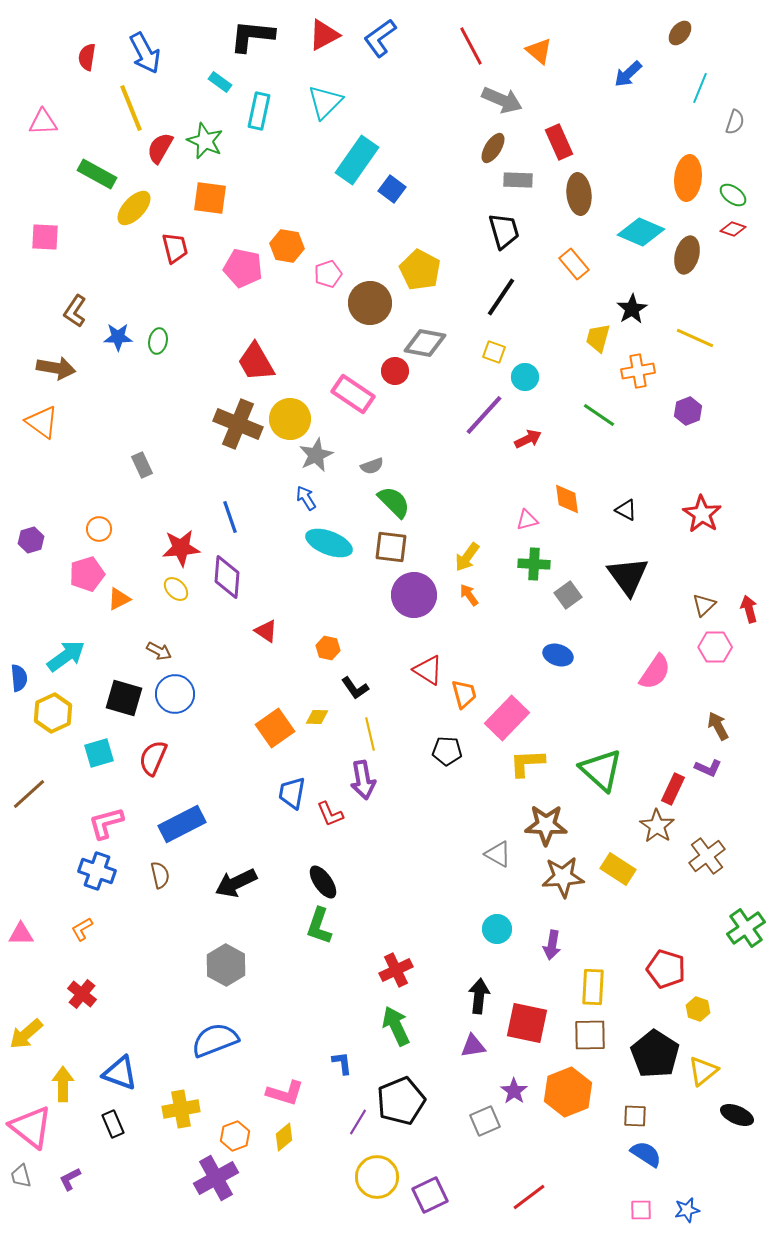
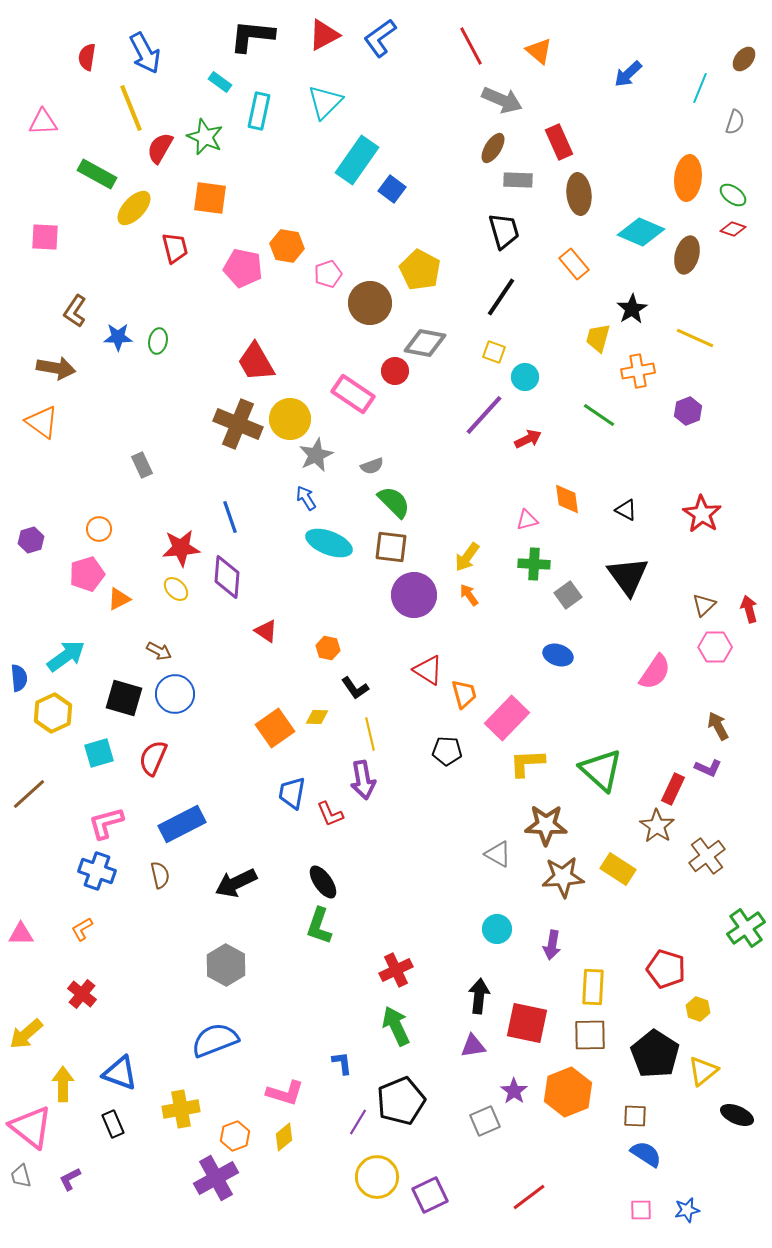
brown ellipse at (680, 33): moved 64 px right, 26 px down
green star at (205, 141): moved 4 px up
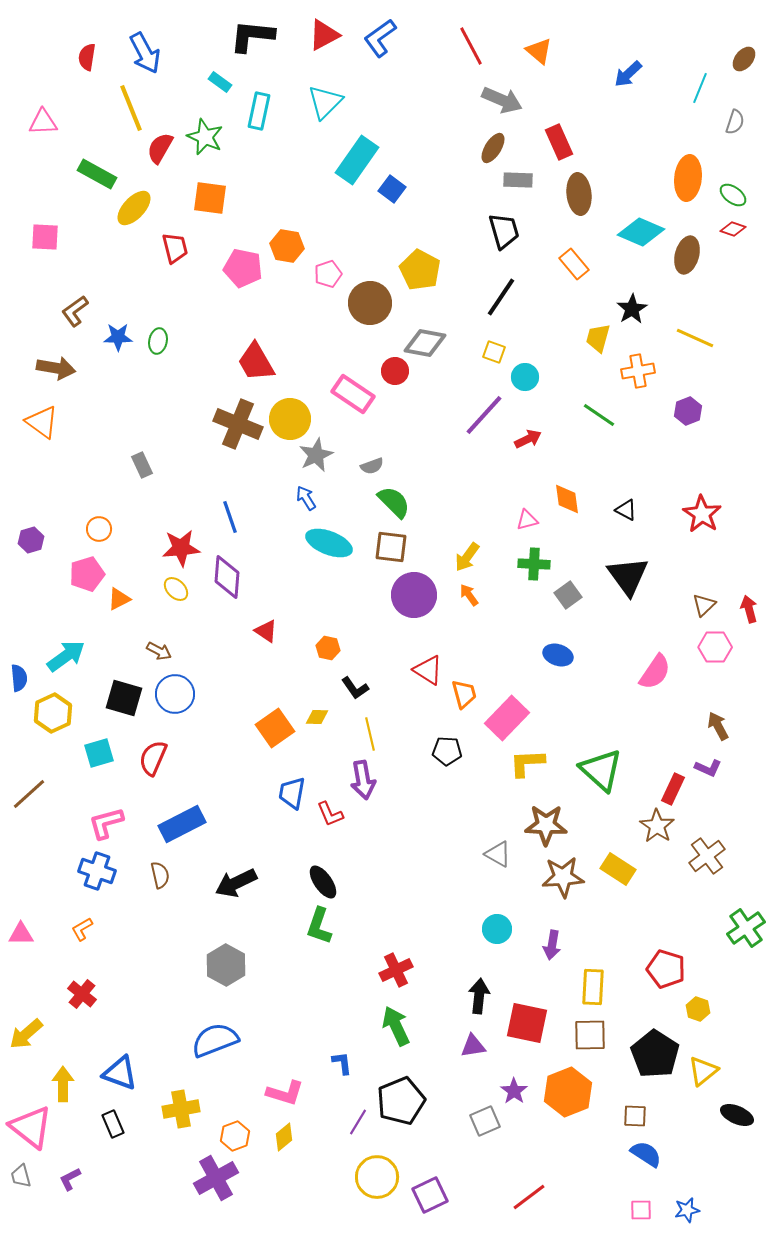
brown L-shape at (75, 311): rotated 20 degrees clockwise
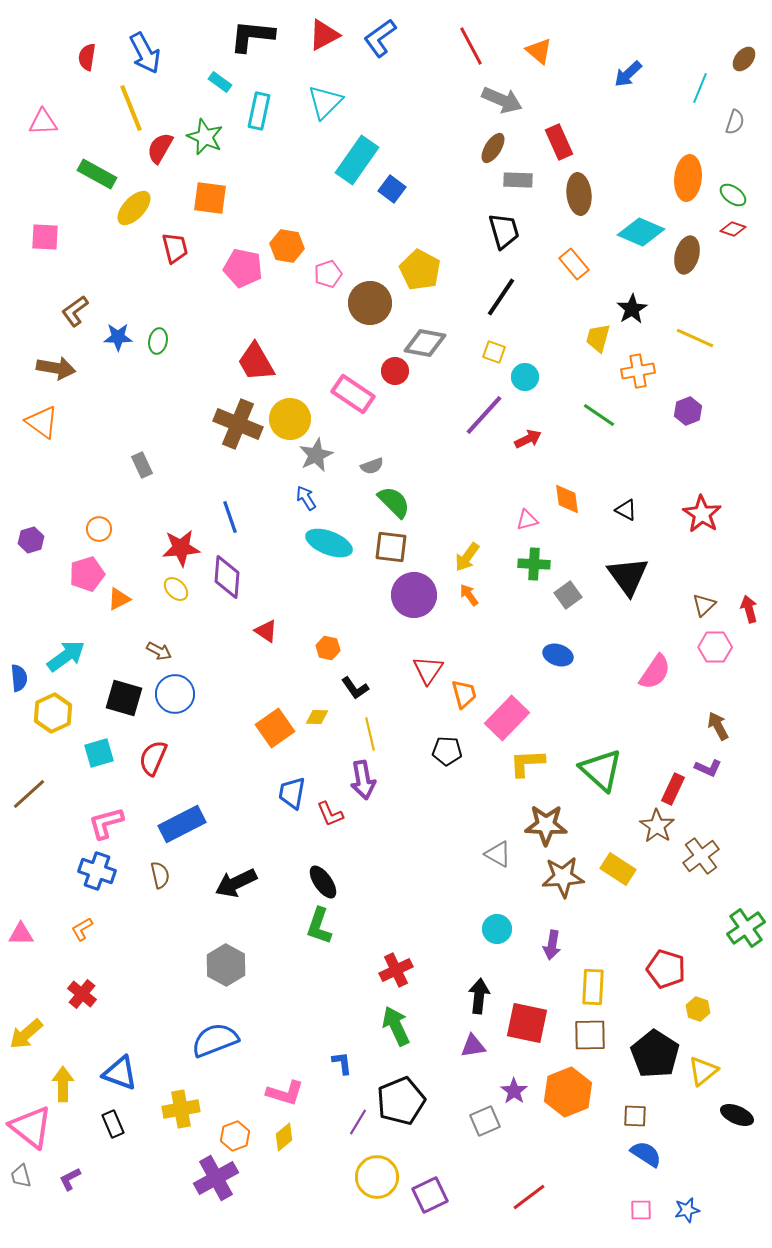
red triangle at (428, 670): rotated 32 degrees clockwise
brown cross at (707, 856): moved 6 px left
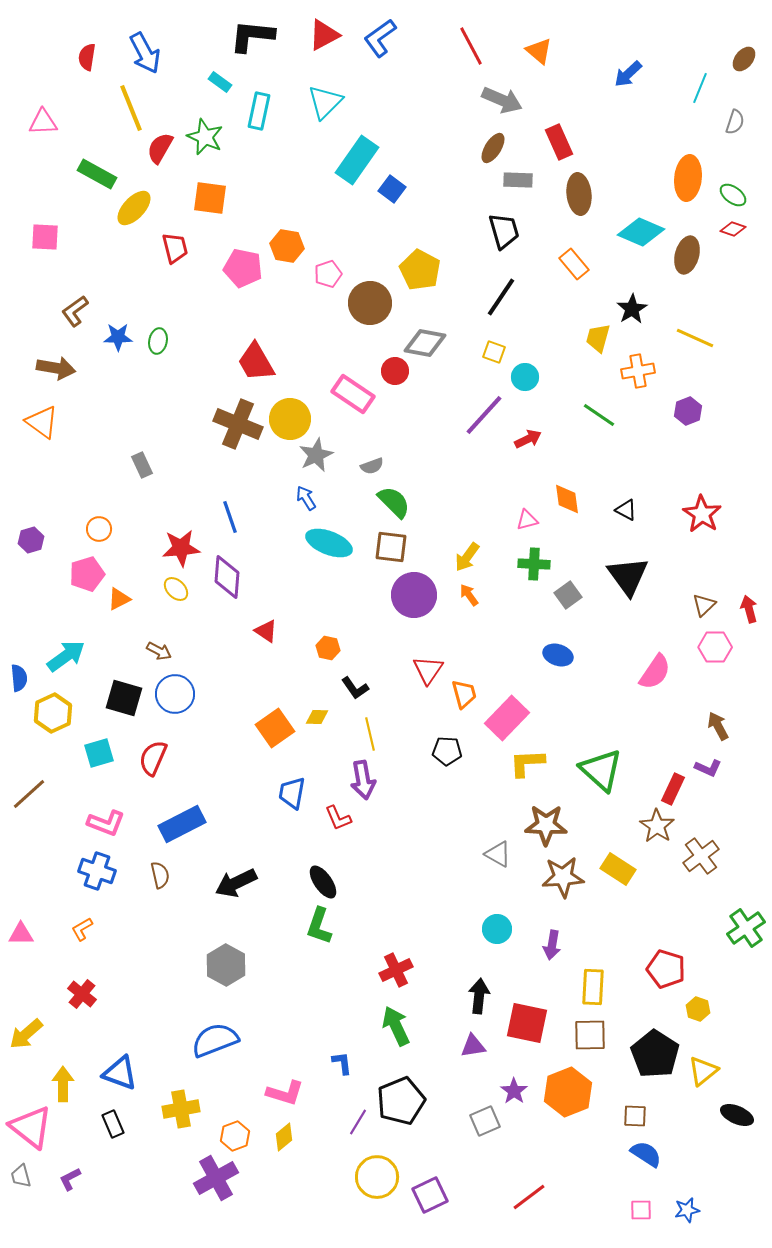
red L-shape at (330, 814): moved 8 px right, 4 px down
pink L-shape at (106, 823): rotated 144 degrees counterclockwise
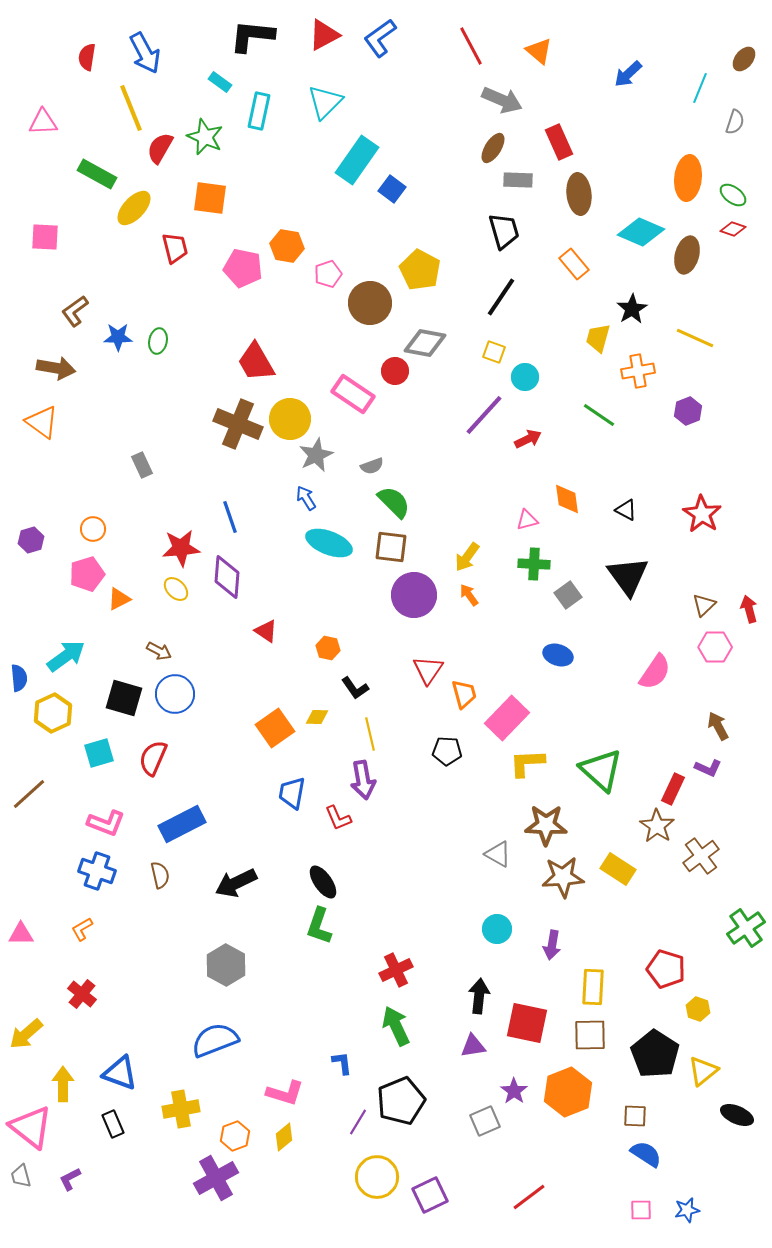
orange circle at (99, 529): moved 6 px left
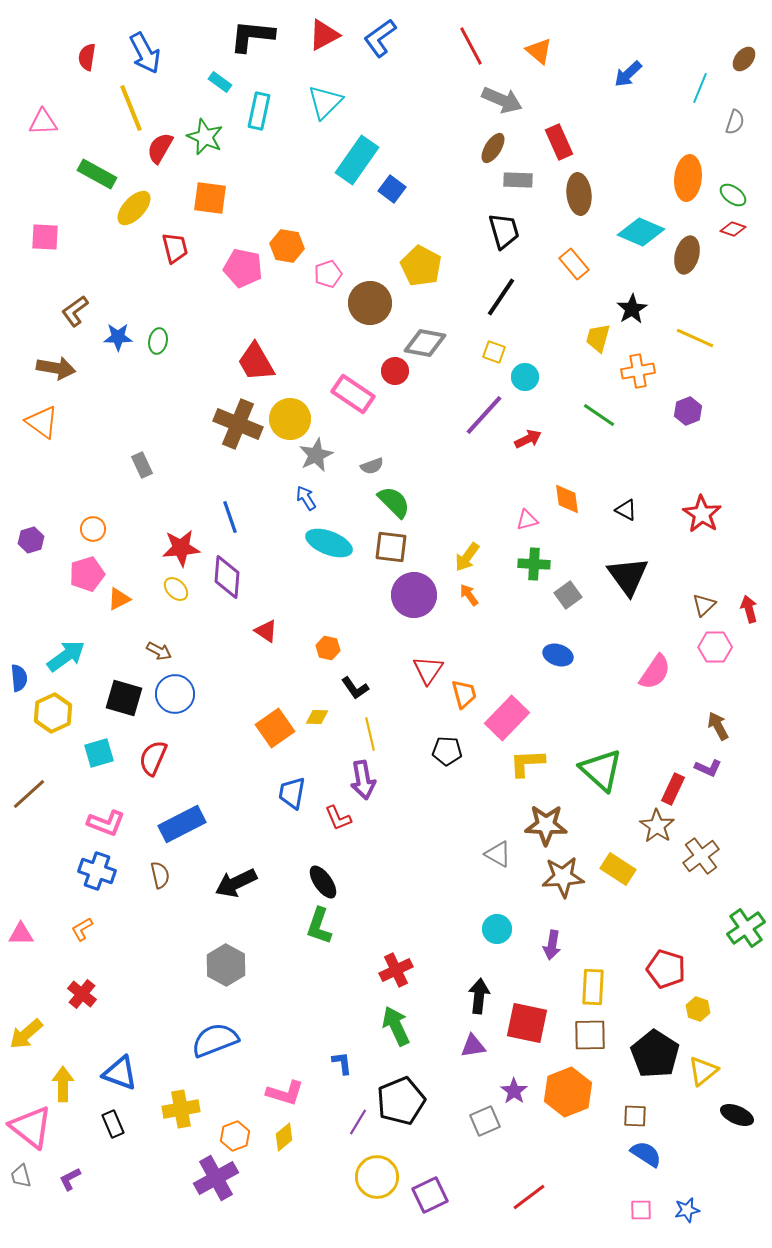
yellow pentagon at (420, 270): moved 1 px right, 4 px up
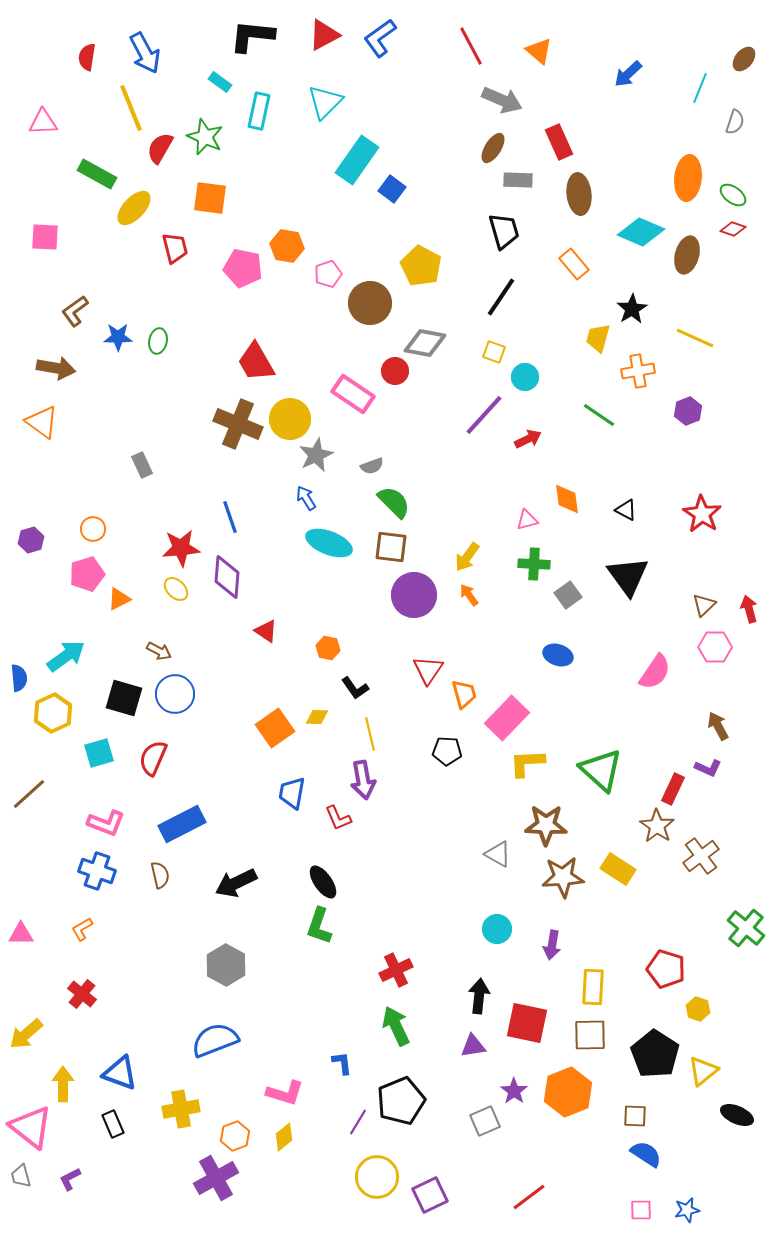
green cross at (746, 928): rotated 15 degrees counterclockwise
